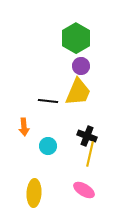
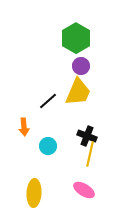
black line: rotated 48 degrees counterclockwise
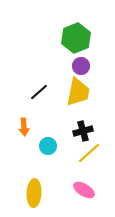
green hexagon: rotated 8 degrees clockwise
yellow trapezoid: rotated 12 degrees counterclockwise
black line: moved 9 px left, 9 px up
black cross: moved 4 px left, 5 px up; rotated 36 degrees counterclockwise
yellow line: moved 1 px left, 1 px up; rotated 35 degrees clockwise
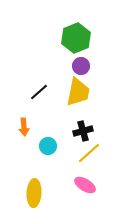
pink ellipse: moved 1 px right, 5 px up
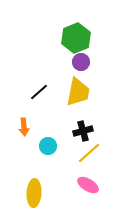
purple circle: moved 4 px up
pink ellipse: moved 3 px right
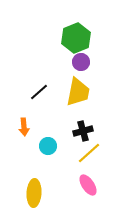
pink ellipse: rotated 25 degrees clockwise
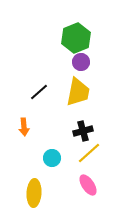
cyan circle: moved 4 px right, 12 px down
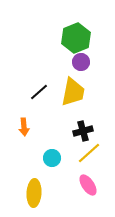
yellow trapezoid: moved 5 px left
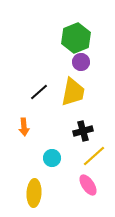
yellow line: moved 5 px right, 3 px down
